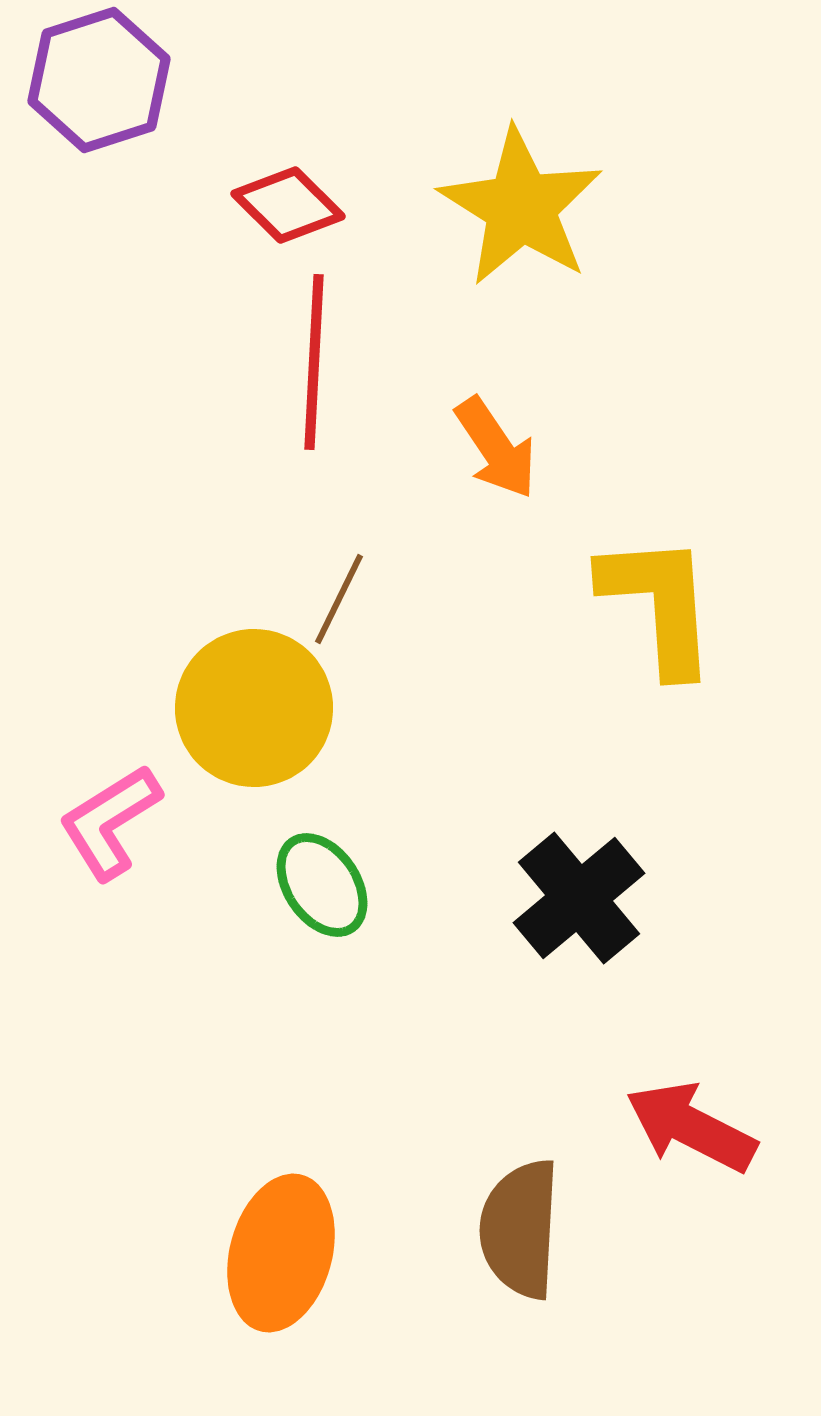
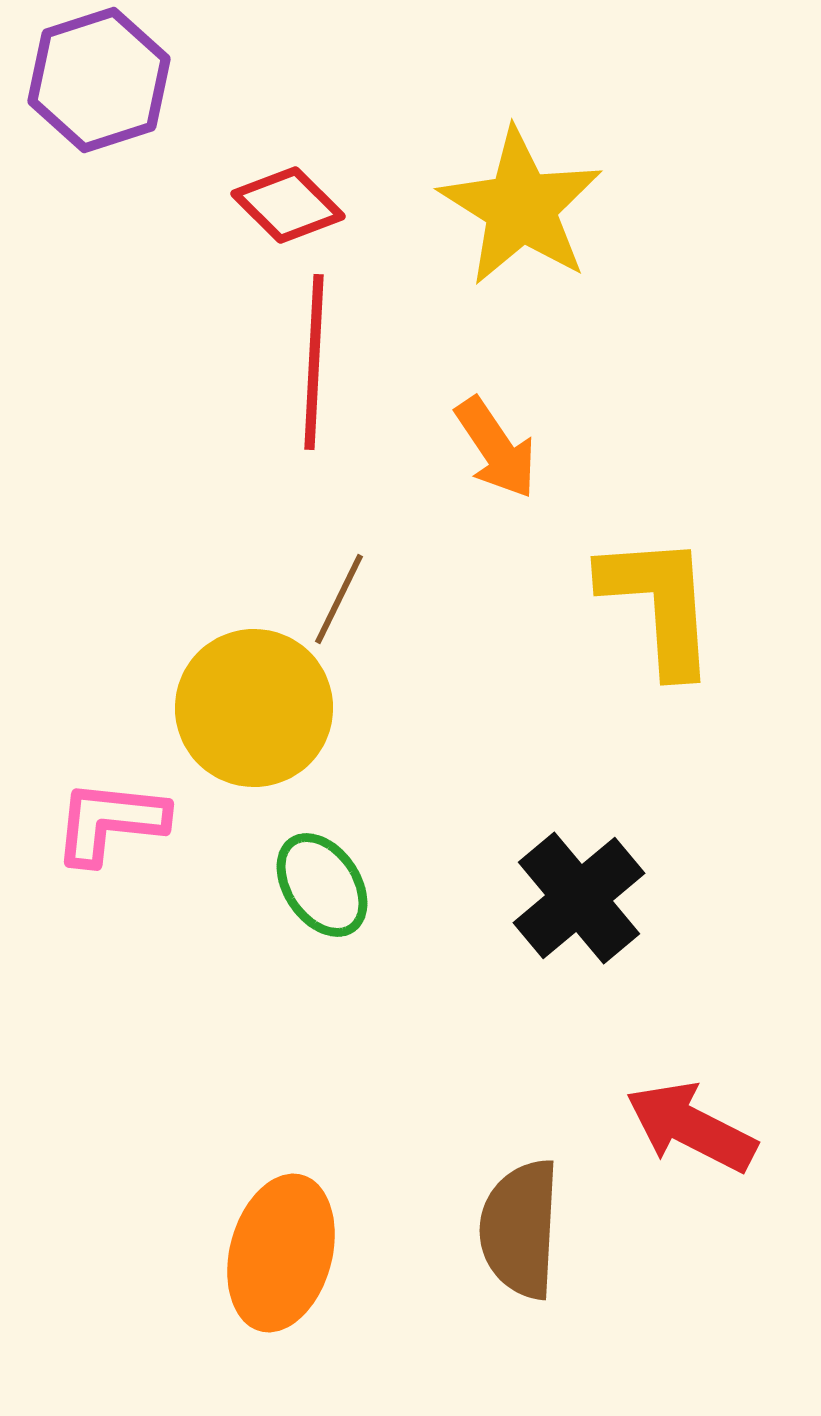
pink L-shape: rotated 38 degrees clockwise
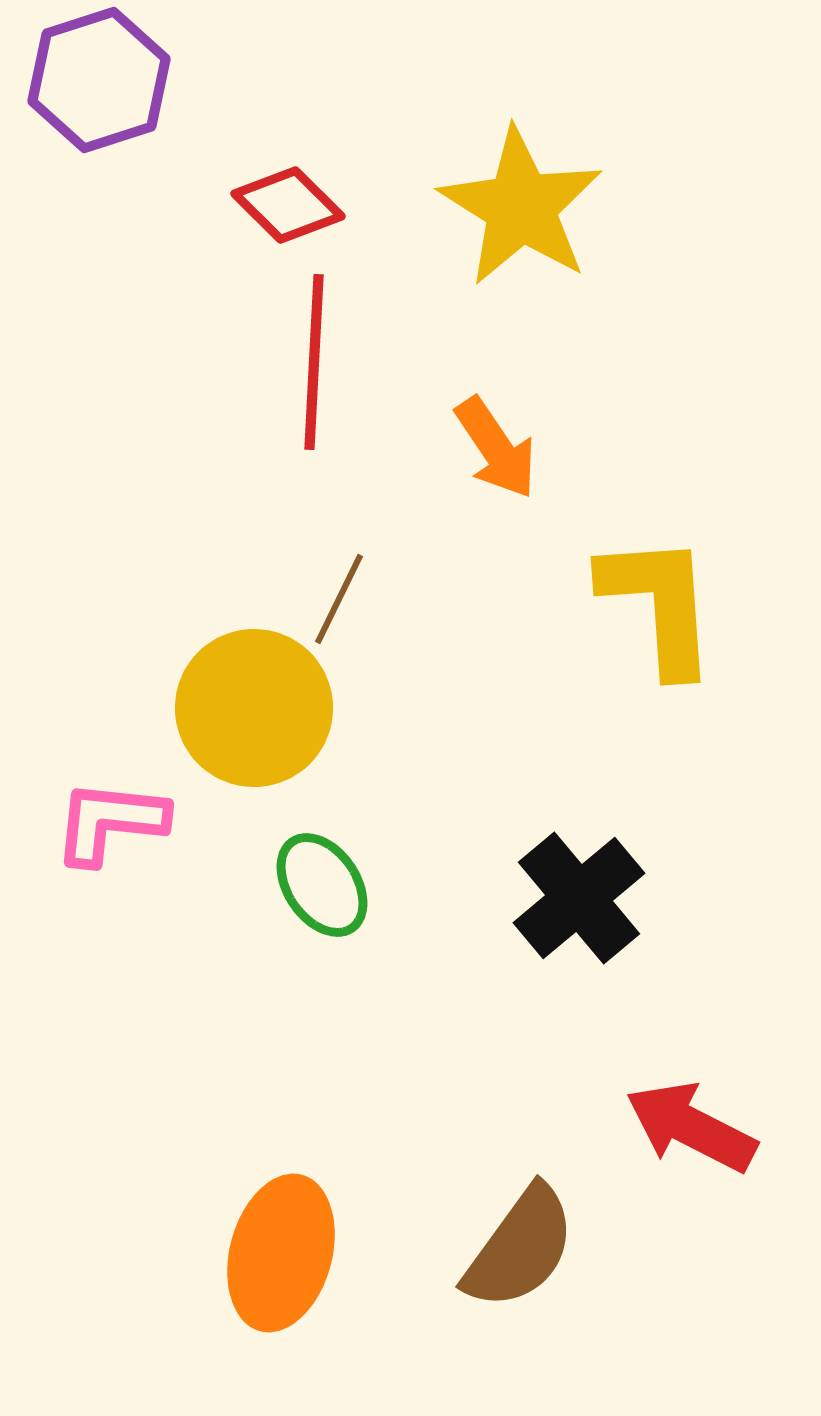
brown semicircle: moved 19 px down; rotated 147 degrees counterclockwise
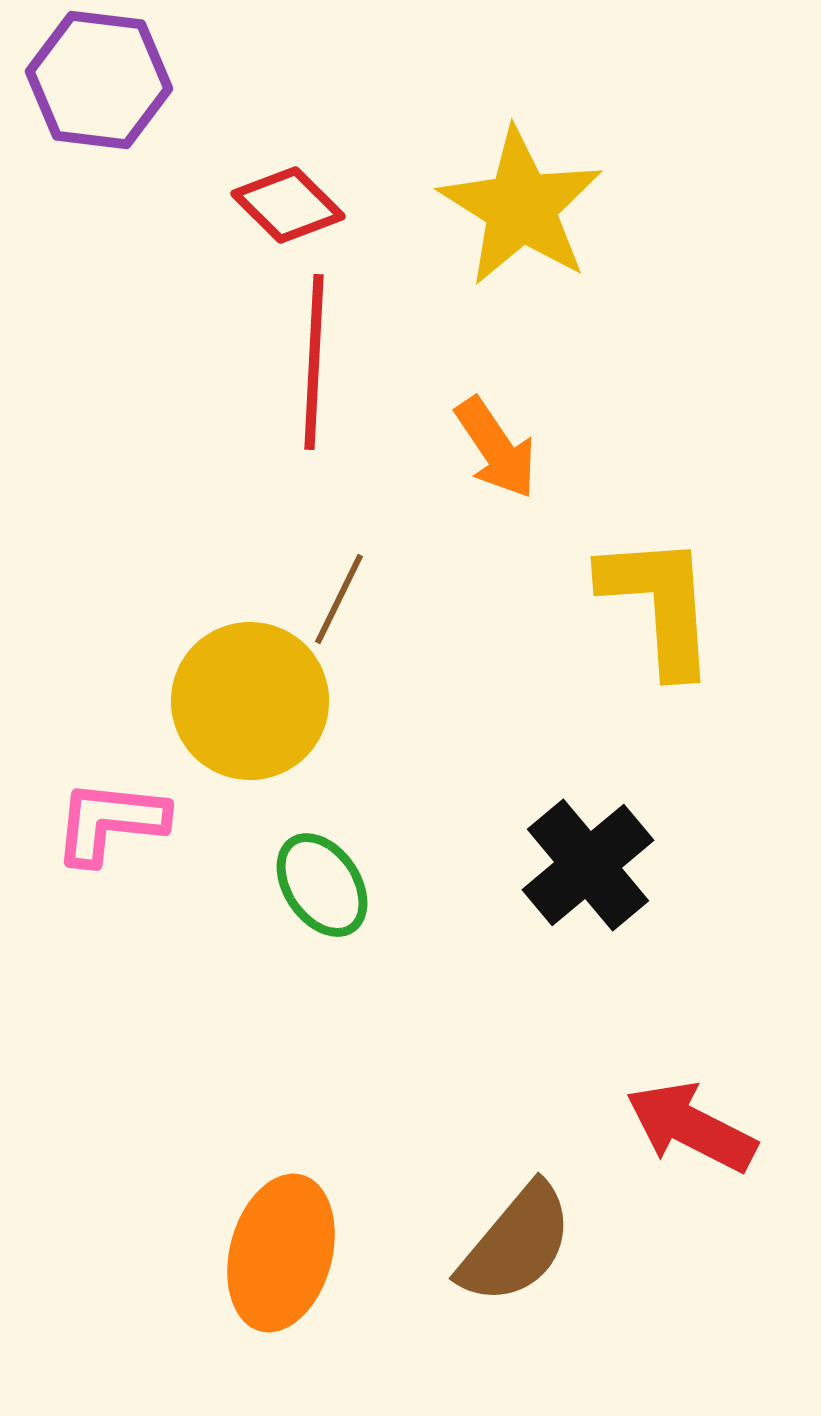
purple hexagon: rotated 25 degrees clockwise
yellow circle: moved 4 px left, 7 px up
black cross: moved 9 px right, 33 px up
brown semicircle: moved 4 px left, 4 px up; rotated 4 degrees clockwise
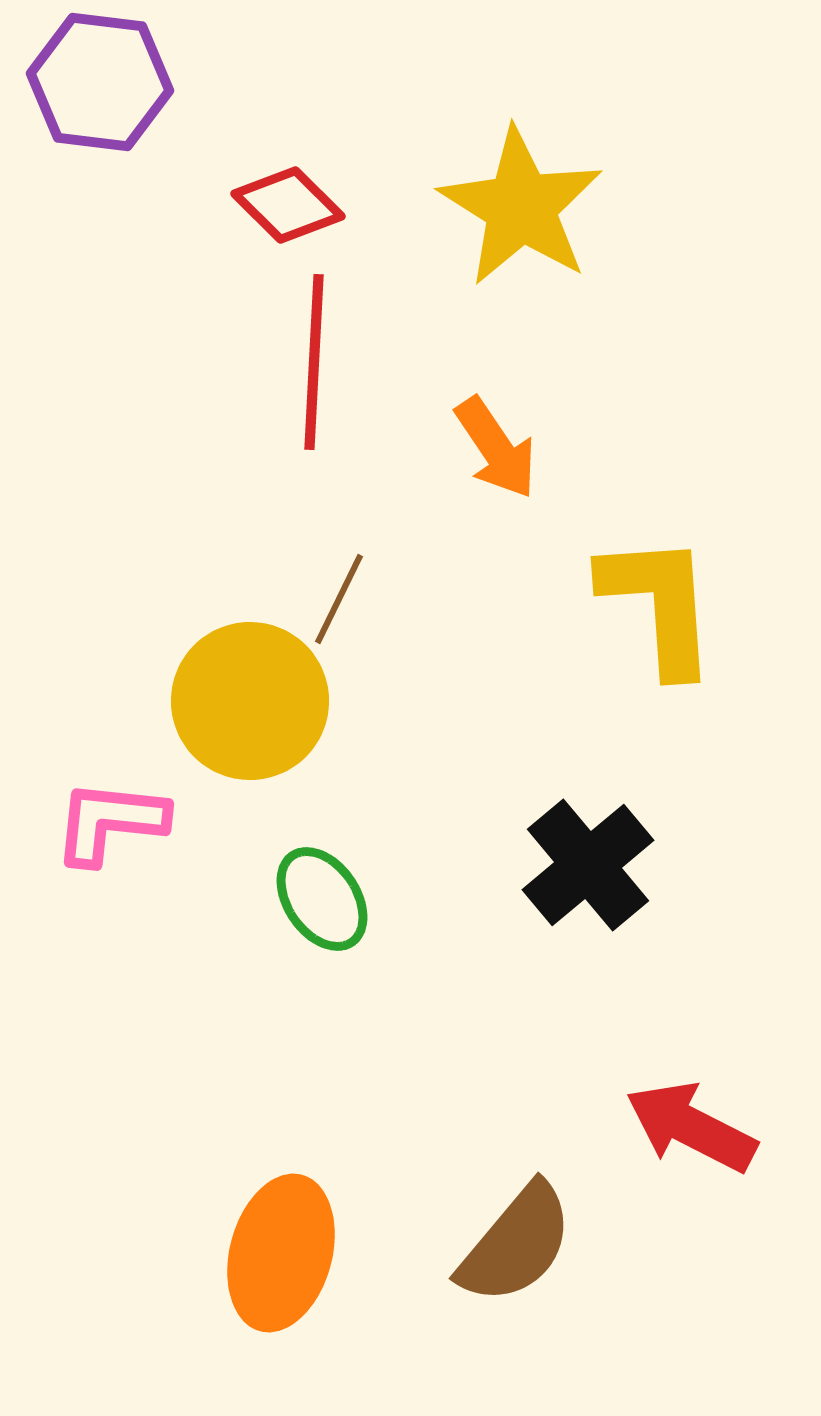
purple hexagon: moved 1 px right, 2 px down
green ellipse: moved 14 px down
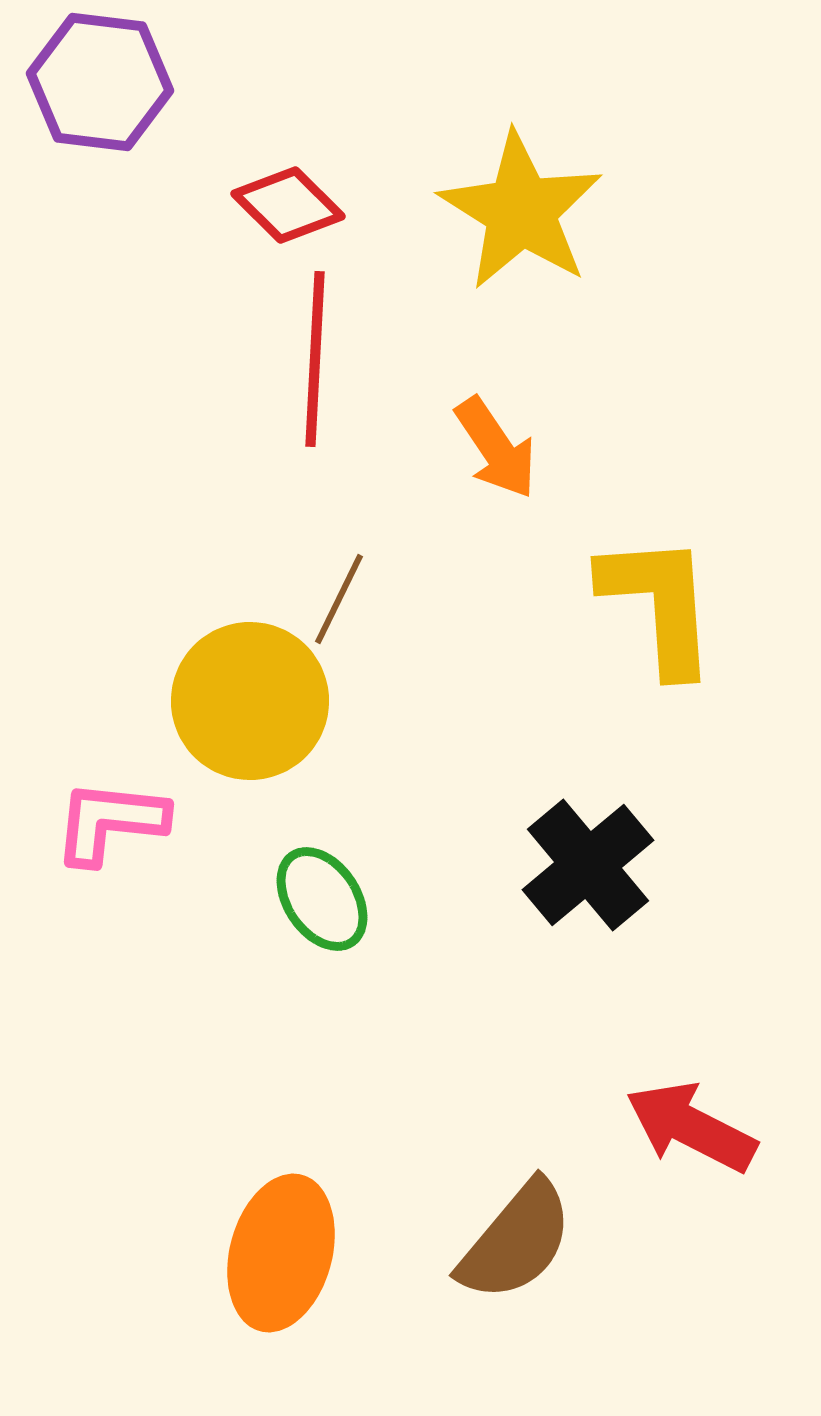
yellow star: moved 4 px down
red line: moved 1 px right, 3 px up
brown semicircle: moved 3 px up
